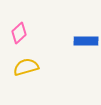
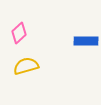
yellow semicircle: moved 1 px up
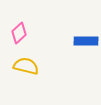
yellow semicircle: rotated 30 degrees clockwise
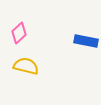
blue rectangle: rotated 10 degrees clockwise
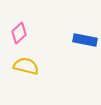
blue rectangle: moved 1 px left, 1 px up
